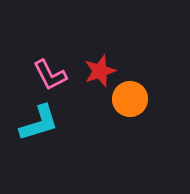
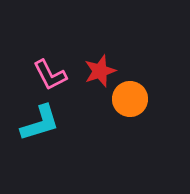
cyan L-shape: moved 1 px right
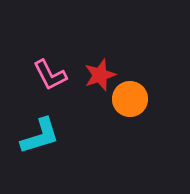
red star: moved 4 px down
cyan L-shape: moved 13 px down
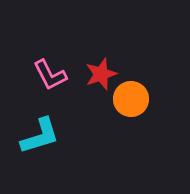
red star: moved 1 px right, 1 px up
orange circle: moved 1 px right
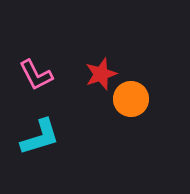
pink L-shape: moved 14 px left
cyan L-shape: moved 1 px down
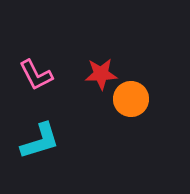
red star: rotated 16 degrees clockwise
cyan L-shape: moved 4 px down
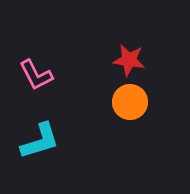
red star: moved 28 px right, 14 px up; rotated 12 degrees clockwise
orange circle: moved 1 px left, 3 px down
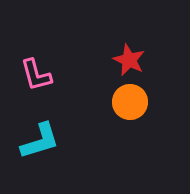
red star: rotated 16 degrees clockwise
pink L-shape: rotated 12 degrees clockwise
